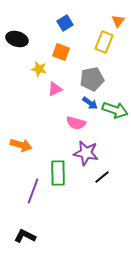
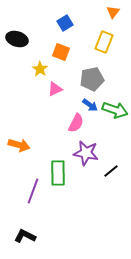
orange triangle: moved 5 px left, 9 px up
yellow star: moved 1 px right; rotated 21 degrees clockwise
blue arrow: moved 2 px down
pink semicircle: rotated 78 degrees counterclockwise
orange arrow: moved 2 px left
black line: moved 9 px right, 6 px up
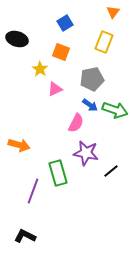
green rectangle: rotated 15 degrees counterclockwise
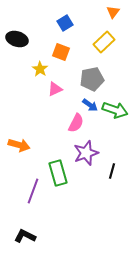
yellow rectangle: rotated 25 degrees clockwise
purple star: rotated 30 degrees counterclockwise
black line: moved 1 px right; rotated 35 degrees counterclockwise
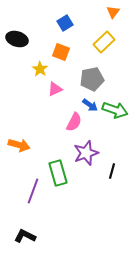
pink semicircle: moved 2 px left, 1 px up
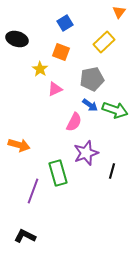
orange triangle: moved 6 px right
